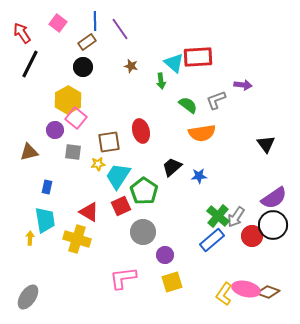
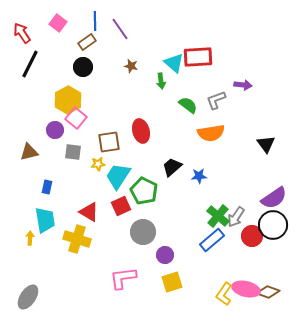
orange semicircle at (202, 133): moved 9 px right
green pentagon at (144, 191): rotated 8 degrees counterclockwise
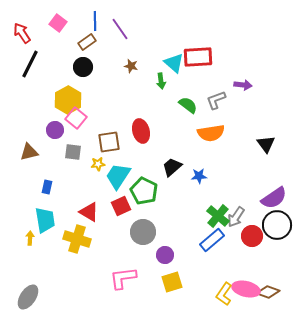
black circle at (273, 225): moved 4 px right
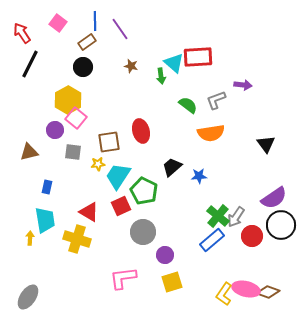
green arrow at (161, 81): moved 5 px up
black circle at (277, 225): moved 4 px right
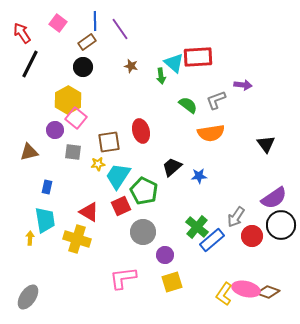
green cross at (218, 216): moved 21 px left, 11 px down
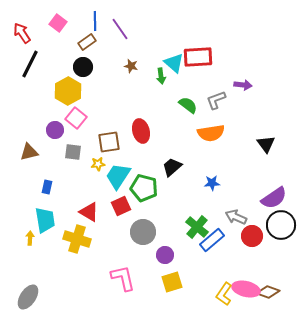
yellow hexagon at (68, 100): moved 9 px up
blue star at (199, 176): moved 13 px right, 7 px down
green pentagon at (144, 191): moved 3 px up; rotated 12 degrees counterclockwise
gray arrow at (236, 217): rotated 80 degrees clockwise
pink L-shape at (123, 278): rotated 84 degrees clockwise
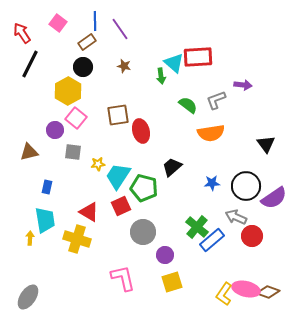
brown star at (131, 66): moved 7 px left
brown square at (109, 142): moved 9 px right, 27 px up
black circle at (281, 225): moved 35 px left, 39 px up
